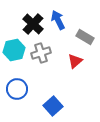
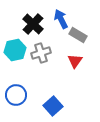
blue arrow: moved 3 px right, 1 px up
gray rectangle: moved 7 px left, 2 px up
cyan hexagon: moved 1 px right
red triangle: rotated 14 degrees counterclockwise
blue circle: moved 1 px left, 6 px down
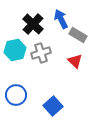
red triangle: rotated 21 degrees counterclockwise
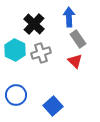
blue arrow: moved 8 px right, 2 px up; rotated 24 degrees clockwise
black cross: moved 1 px right
gray rectangle: moved 4 px down; rotated 24 degrees clockwise
cyan hexagon: rotated 20 degrees counterclockwise
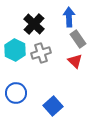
blue circle: moved 2 px up
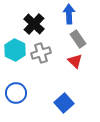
blue arrow: moved 3 px up
blue square: moved 11 px right, 3 px up
